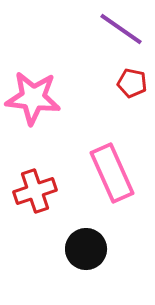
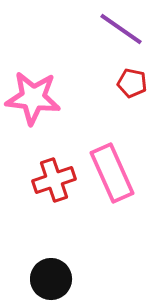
red cross: moved 19 px right, 11 px up
black circle: moved 35 px left, 30 px down
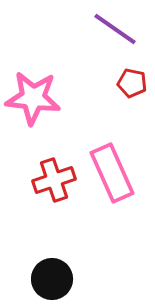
purple line: moved 6 px left
black circle: moved 1 px right
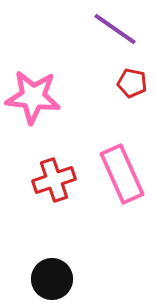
pink star: moved 1 px up
pink rectangle: moved 10 px right, 1 px down
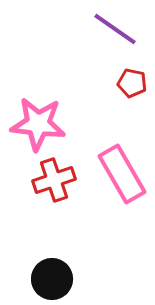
pink star: moved 5 px right, 27 px down
pink rectangle: rotated 6 degrees counterclockwise
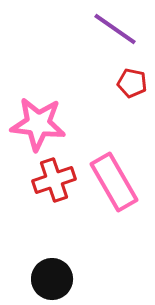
pink rectangle: moved 8 px left, 8 px down
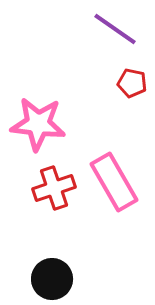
red cross: moved 8 px down
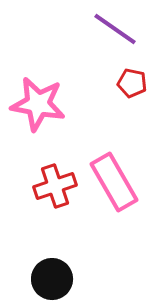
pink star: moved 20 px up; rotated 4 degrees clockwise
red cross: moved 1 px right, 2 px up
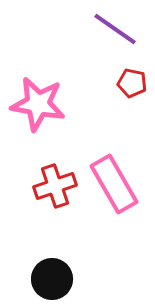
pink rectangle: moved 2 px down
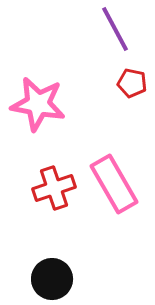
purple line: rotated 27 degrees clockwise
red cross: moved 1 px left, 2 px down
